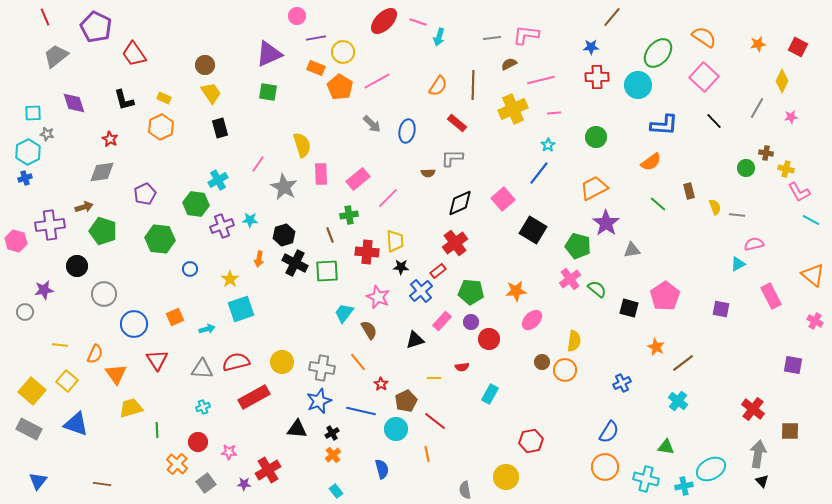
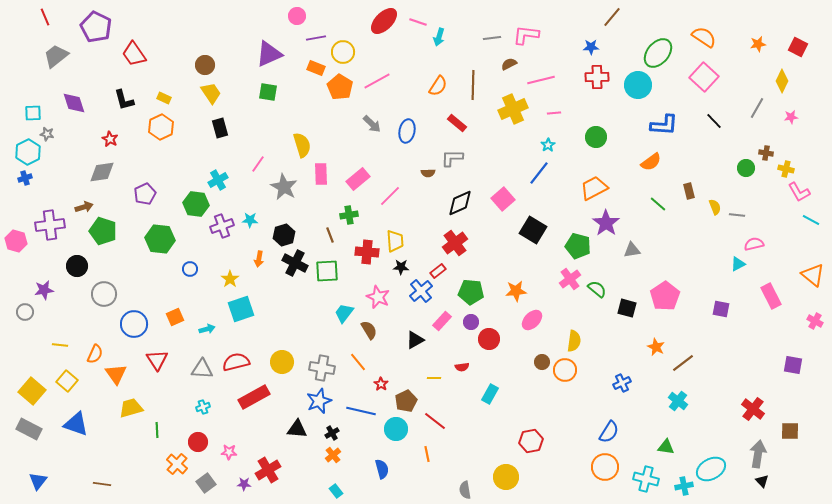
pink line at (388, 198): moved 2 px right, 2 px up
black square at (629, 308): moved 2 px left
black triangle at (415, 340): rotated 12 degrees counterclockwise
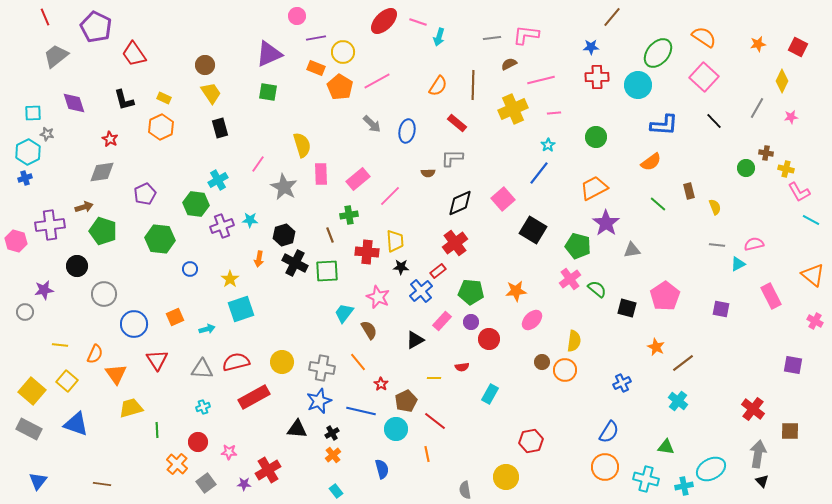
gray line at (737, 215): moved 20 px left, 30 px down
